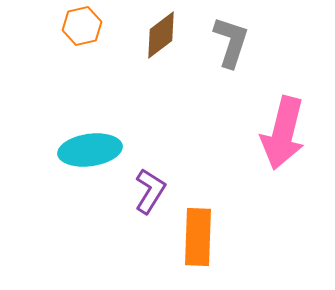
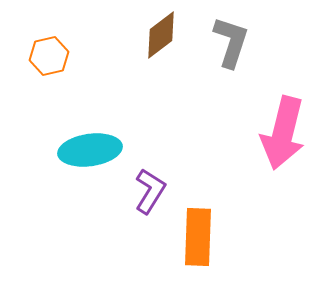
orange hexagon: moved 33 px left, 30 px down
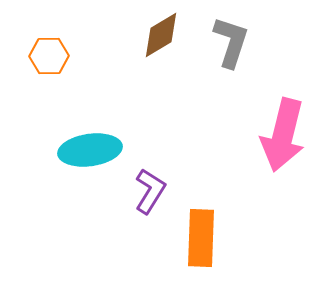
brown diamond: rotated 6 degrees clockwise
orange hexagon: rotated 12 degrees clockwise
pink arrow: moved 2 px down
orange rectangle: moved 3 px right, 1 px down
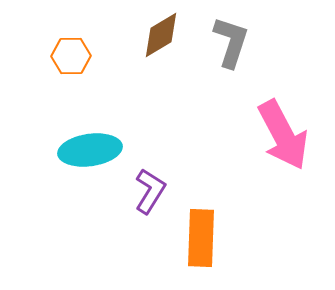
orange hexagon: moved 22 px right
pink arrow: rotated 42 degrees counterclockwise
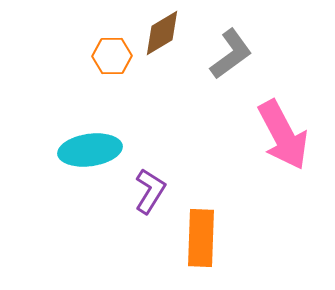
brown diamond: moved 1 px right, 2 px up
gray L-shape: moved 12 px down; rotated 36 degrees clockwise
orange hexagon: moved 41 px right
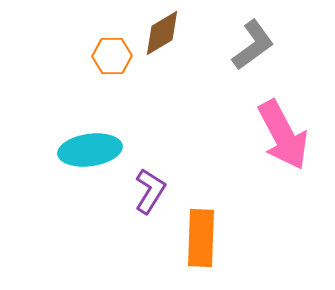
gray L-shape: moved 22 px right, 9 px up
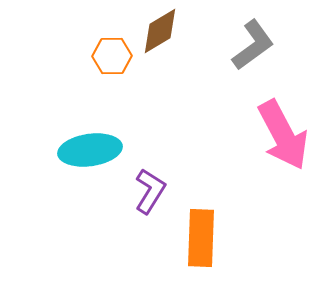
brown diamond: moved 2 px left, 2 px up
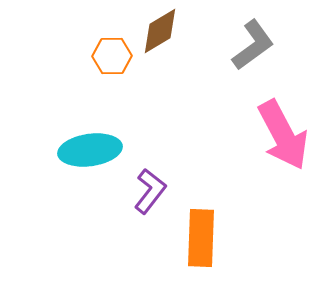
purple L-shape: rotated 6 degrees clockwise
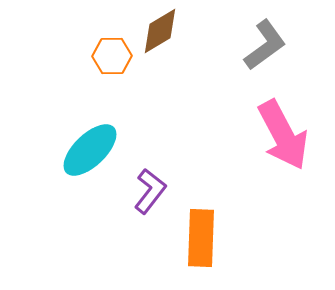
gray L-shape: moved 12 px right
cyan ellipse: rotated 36 degrees counterclockwise
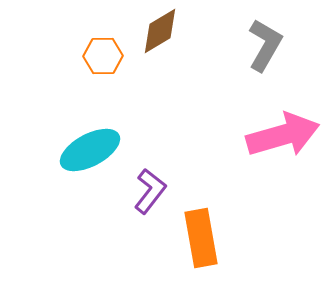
gray L-shape: rotated 24 degrees counterclockwise
orange hexagon: moved 9 px left
pink arrow: rotated 78 degrees counterclockwise
cyan ellipse: rotated 16 degrees clockwise
orange rectangle: rotated 12 degrees counterclockwise
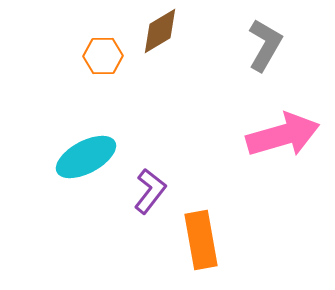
cyan ellipse: moved 4 px left, 7 px down
orange rectangle: moved 2 px down
